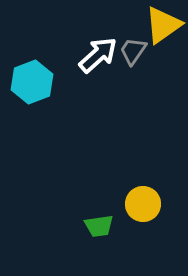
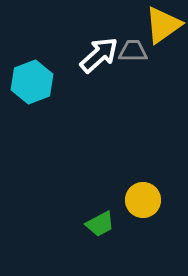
gray trapezoid: rotated 56 degrees clockwise
white arrow: moved 1 px right
yellow circle: moved 4 px up
green trapezoid: moved 1 px right, 2 px up; rotated 20 degrees counterclockwise
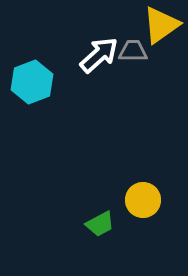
yellow triangle: moved 2 px left
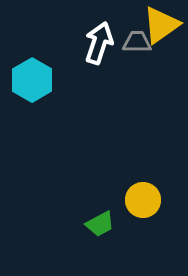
gray trapezoid: moved 4 px right, 9 px up
white arrow: moved 12 px up; rotated 30 degrees counterclockwise
cyan hexagon: moved 2 px up; rotated 9 degrees counterclockwise
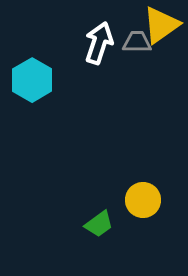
green trapezoid: moved 1 px left; rotated 8 degrees counterclockwise
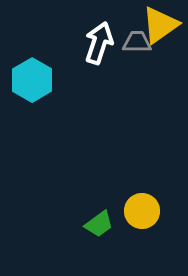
yellow triangle: moved 1 px left
yellow circle: moved 1 px left, 11 px down
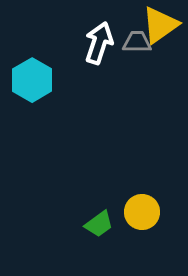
yellow circle: moved 1 px down
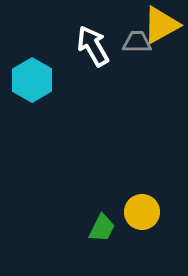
yellow triangle: moved 1 px right; rotated 6 degrees clockwise
white arrow: moved 6 px left, 3 px down; rotated 48 degrees counterclockwise
green trapezoid: moved 3 px right, 4 px down; rotated 28 degrees counterclockwise
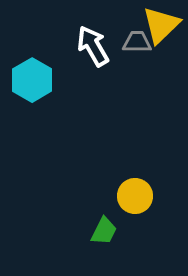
yellow triangle: rotated 15 degrees counterclockwise
yellow circle: moved 7 px left, 16 px up
green trapezoid: moved 2 px right, 3 px down
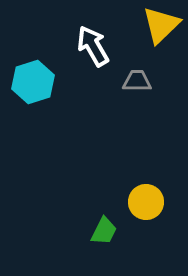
gray trapezoid: moved 39 px down
cyan hexagon: moved 1 px right, 2 px down; rotated 12 degrees clockwise
yellow circle: moved 11 px right, 6 px down
